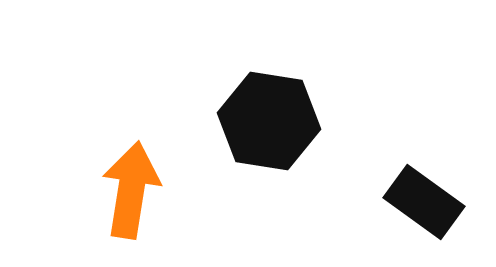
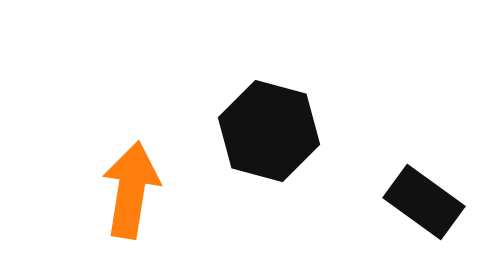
black hexagon: moved 10 px down; rotated 6 degrees clockwise
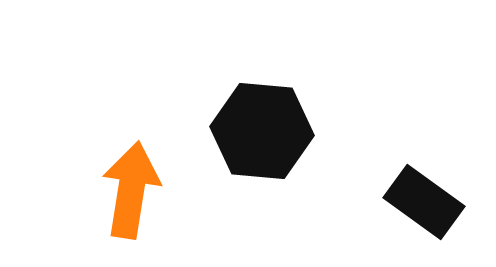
black hexagon: moved 7 px left; rotated 10 degrees counterclockwise
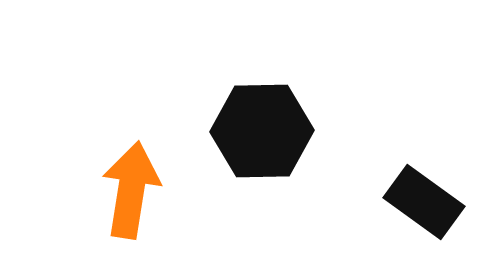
black hexagon: rotated 6 degrees counterclockwise
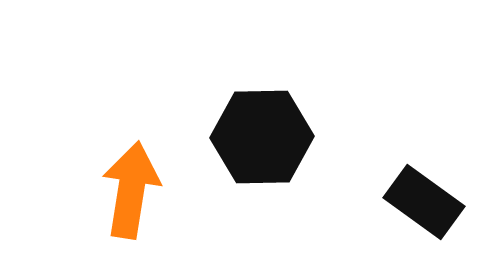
black hexagon: moved 6 px down
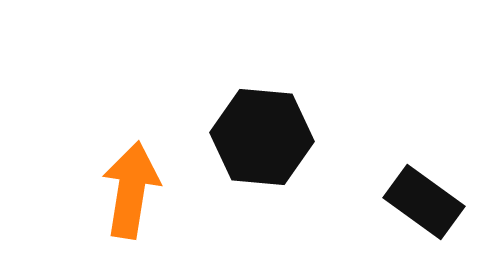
black hexagon: rotated 6 degrees clockwise
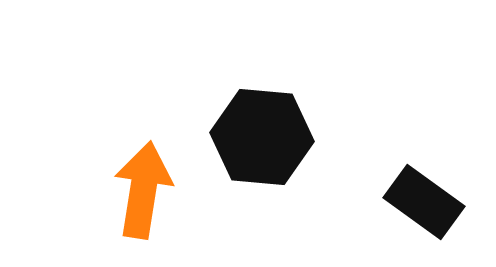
orange arrow: moved 12 px right
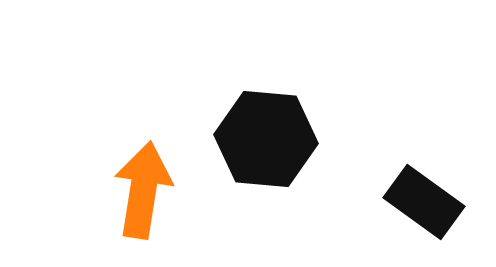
black hexagon: moved 4 px right, 2 px down
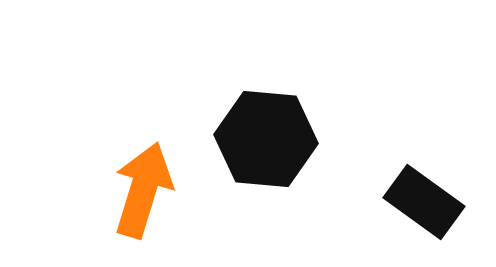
orange arrow: rotated 8 degrees clockwise
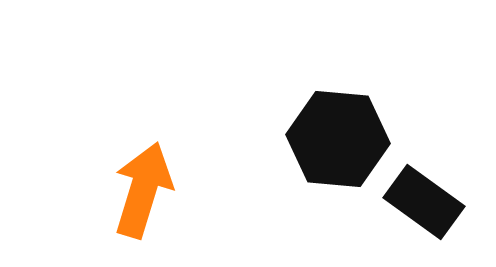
black hexagon: moved 72 px right
